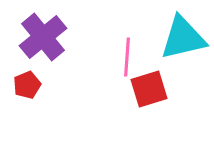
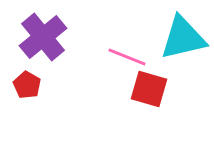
pink line: rotated 72 degrees counterclockwise
red pentagon: rotated 20 degrees counterclockwise
red square: rotated 33 degrees clockwise
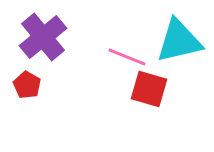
cyan triangle: moved 4 px left, 3 px down
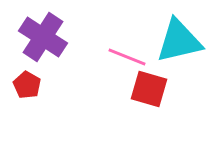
purple cross: rotated 18 degrees counterclockwise
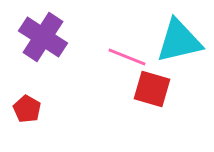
red pentagon: moved 24 px down
red square: moved 3 px right
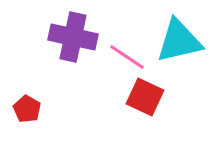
purple cross: moved 30 px right; rotated 21 degrees counterclockwise
pink line: rotated 12 degrees clockwise
red square: moved 7 px left, 8 px down; rotated 9 degrees clockwise
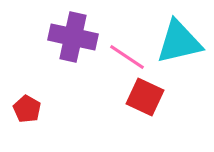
cyan triangle: moved 1 px down
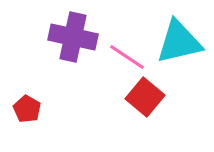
red square: rotated 15 degrees clockwise
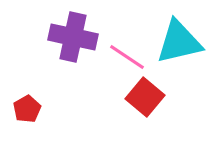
red pentagon: rotated 12 degrees clockwise
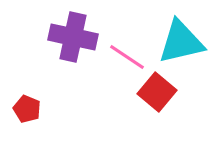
cyan triangle: moved 2 px right
red square: moved 12 px right, 5 px up
red pentagon: rotated 20 degrees counterclockwise
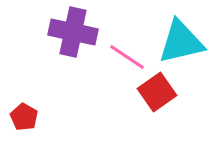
purple cross: moved 5 px up
red square: rotated 15 degrees clockwise
red pentagon: moved 3 px left, 8 px down; rotated 8 degrees clockwise
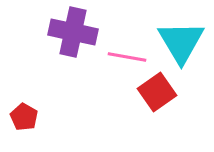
cyan triangle: rotated 48 degrees counterclockwise
pink line: rotated 24 degrees counterclockwise
